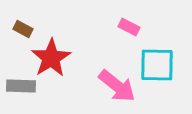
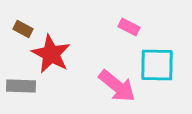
red star: moved 4 px up; rotated 12 degrees counterclockwise
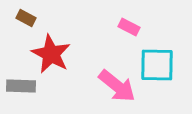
brown rectangle: moved 3 px right, 11 px up
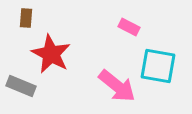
brown rectangle: rotated 66 degrees clockwise
cyan square: moved 1 px right, 1 px down; rotated 9 degrees clockwise
gray rectangle: rotated 20 degrees clockwise
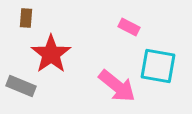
red star: rotated 9 degrees clockwise
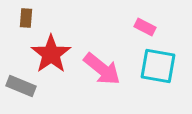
pink rectangle: moved 16 px right
pink arrow: moved 15 px left, 17 px up
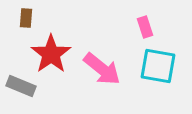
pink rectangle: rotated 45 degrees clockwise
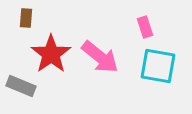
pink arrow: moved 2 px left, 12 px up
